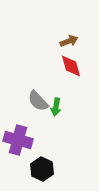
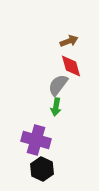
gray semicircle: moved 20 px right, 16 px up; rotated 80 degrees clockwise
purple cross: moved 18 px right
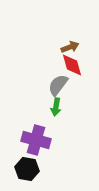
brown arrow: moved 1 px right, 6 px down
red diamond: moved 1 px right, 1 px up
black hexagon: moved 15 px left; rotated 15 degrees counterclockwise
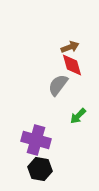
green arrow: moved 22 px right, 9 px down; rotated 36 degrees clockwise
black hexagon: moved 13 px right
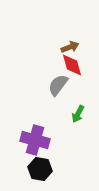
green arrow: moved 2 px up; rotated 18 degrees counterclockwise
purple cross: moved 1 px left
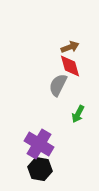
red diamond: moved 2 px left, 1 px down
gray semicircle: rotated 10 degrees counterclockwise
purple cross: moved 4 px right, 4 px down; rotated 16 degrees clockwise
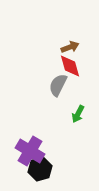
purple cross: moved 9 px left, 7 px down
black hexagon: rotated 25 degrees counterclockwise
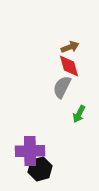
red diamond: moved 1 px left
gray semicircle: moved 4 px right, 2 px down
green arrow: moved 1 px right
purple cross: rotated 32 degrees counterclockwise
